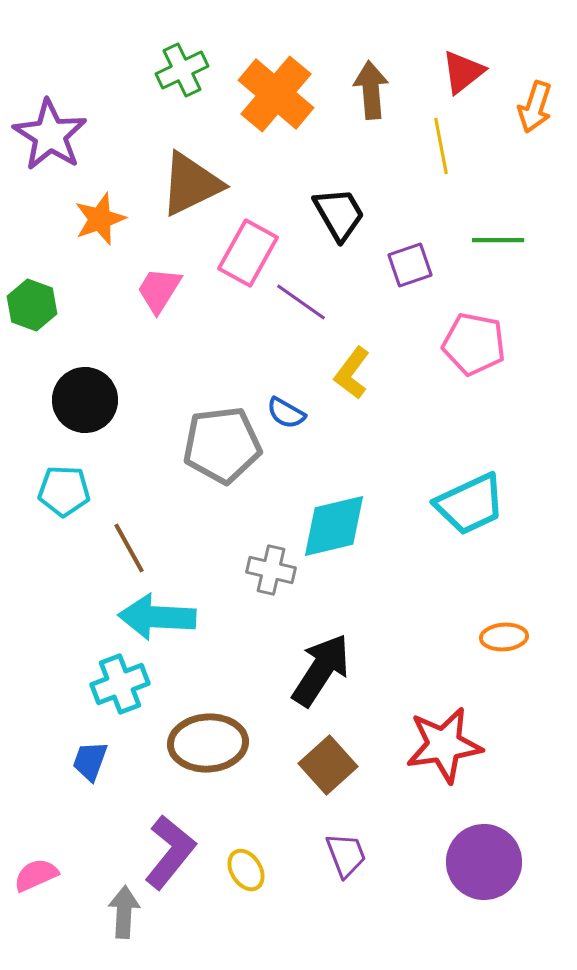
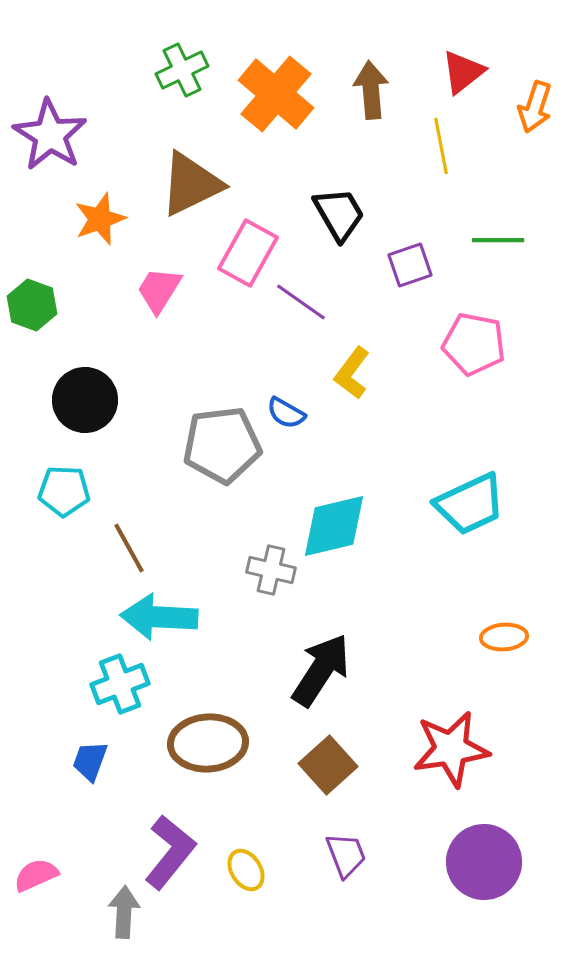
cyan arrow: moved 2 px right
red star: moved 7 px right, 4 px down
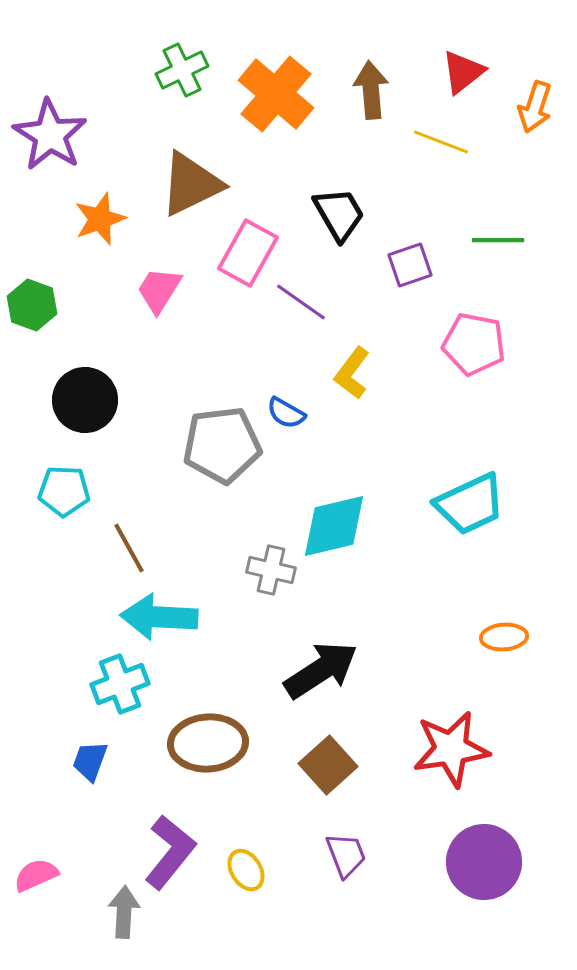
yellow line: moved 4 px up; rotated 58 degrees counterclockwise
black arrow: rotated 24 degrees clockwise
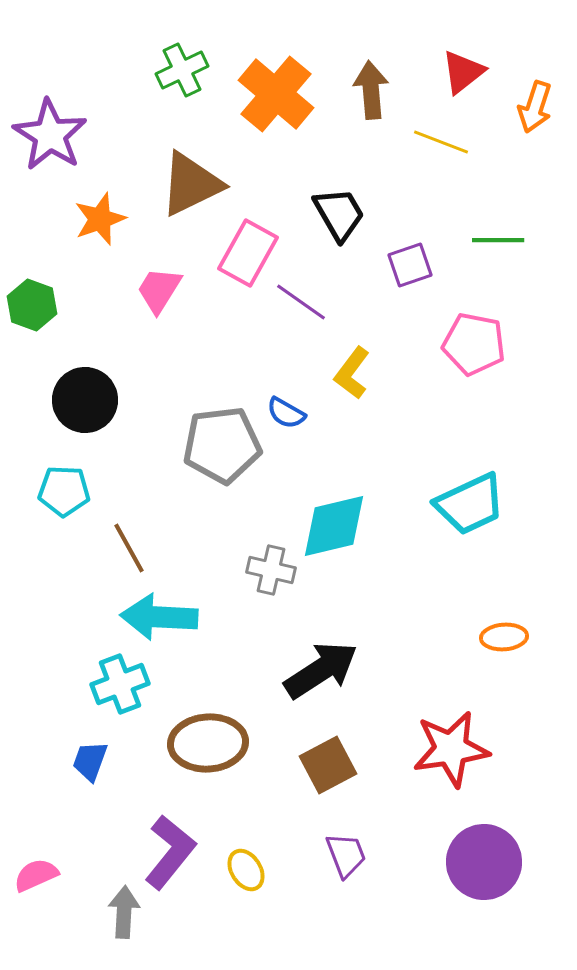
brown square: rotated 14 degrees clockwise
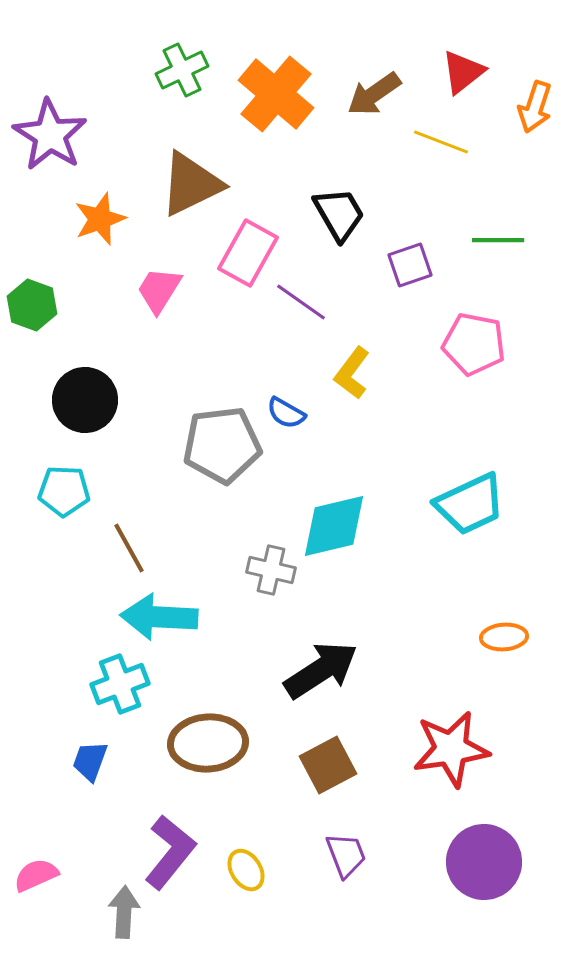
brown arrow: moved 3 px right, 4 px down; rotated 120 degrees counterclockwise
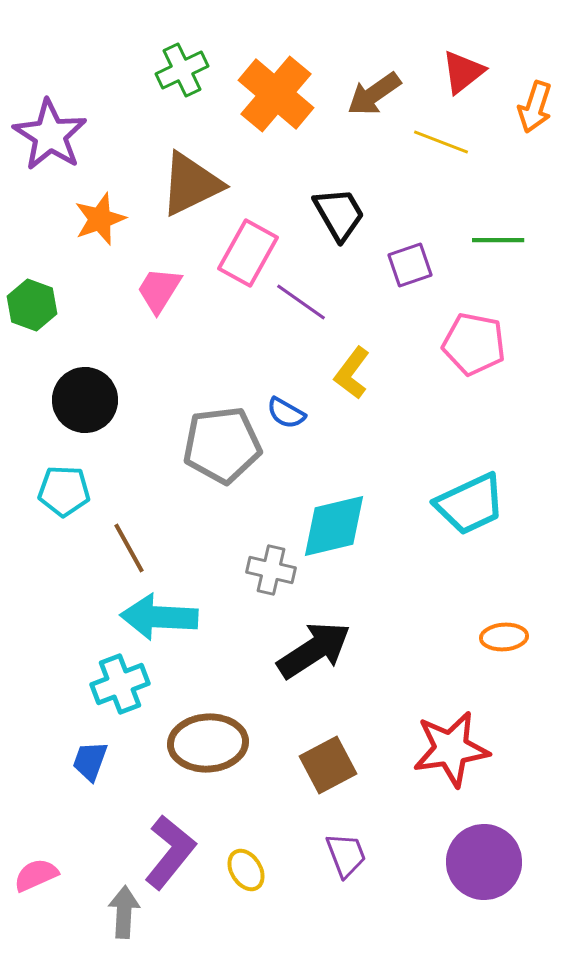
black arrow: moved 7 px left, 20 px up
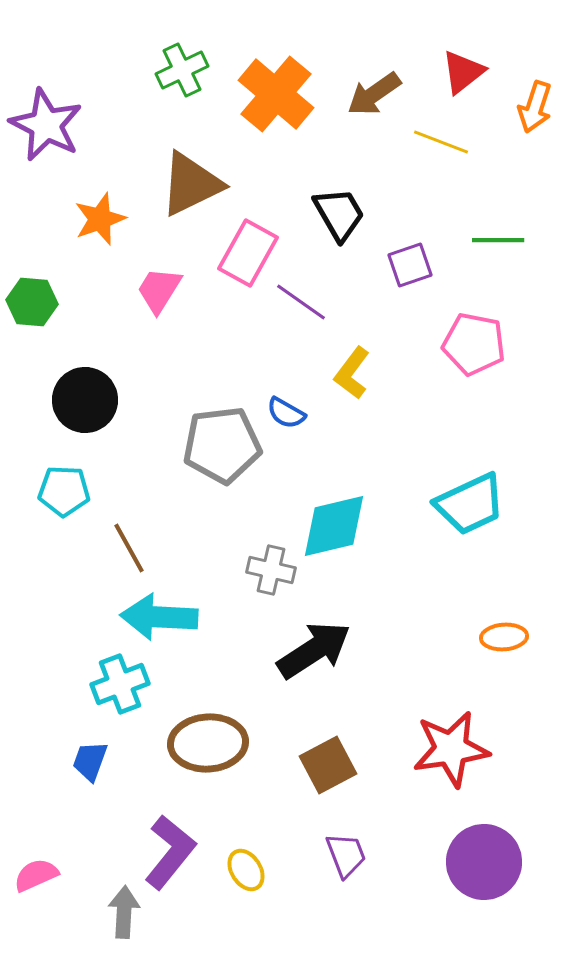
purple star: moved 4 px left, 10 px up; rotated 6 degrees counterclockwise
green hexagon: moved 3 px up; rotated 15 degrees counterclockwise
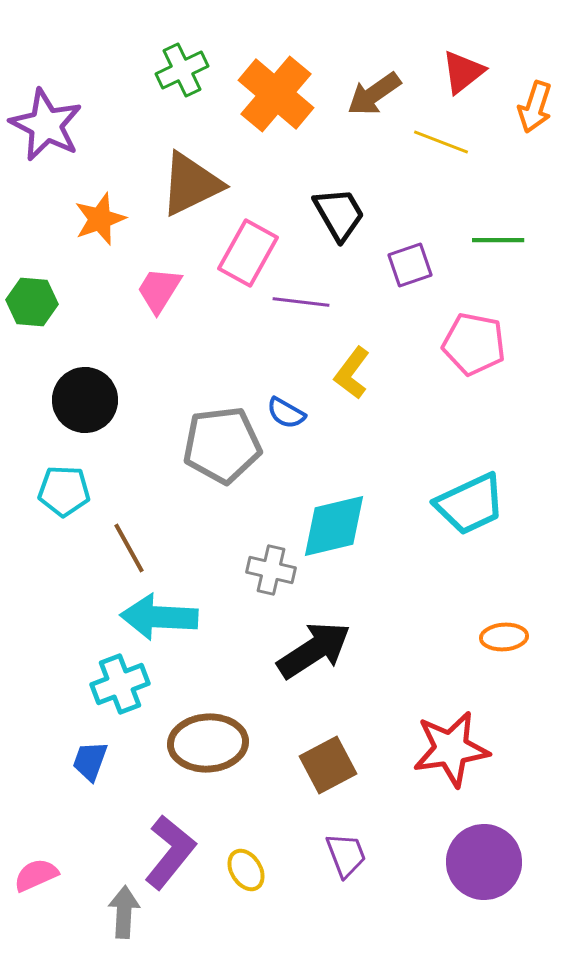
purple line: rotated 28 degrees counterclockwise
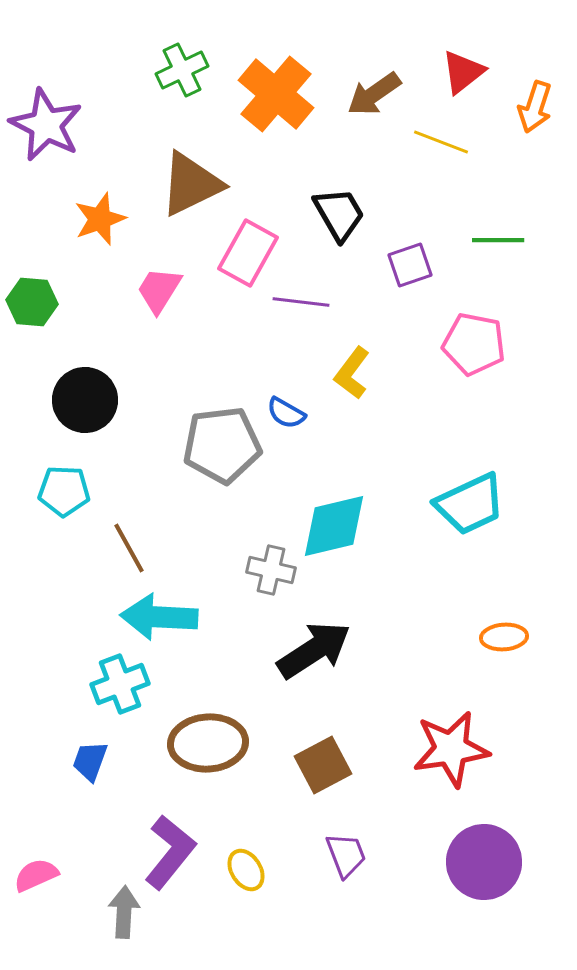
brown square: moved 5 px left
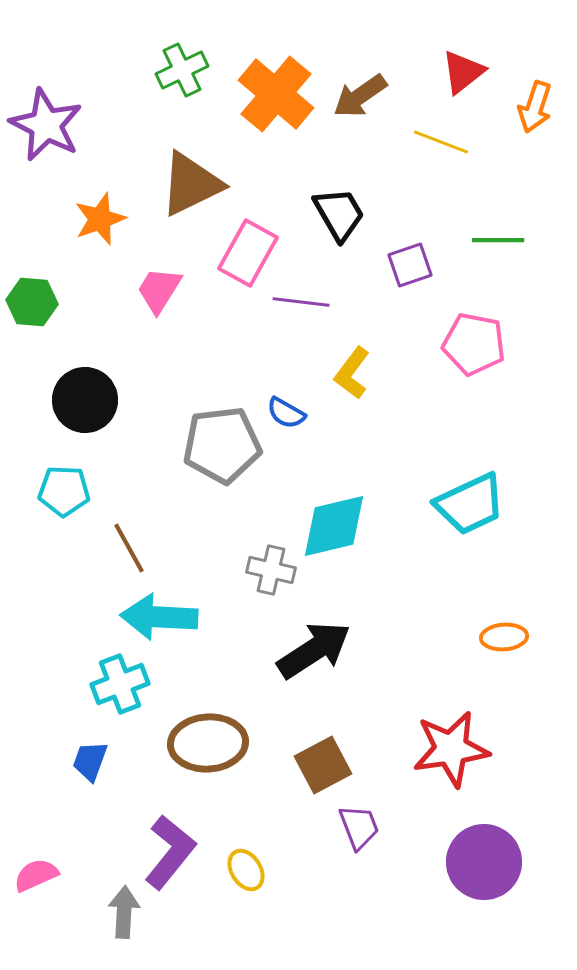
brown arrow: moved 14 px left, 2 px down
purple trapezoid: moved 13 px right, 28 px up
